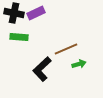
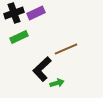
black cross: rotated 30 degrees counterclockwise
green rectangle: rotated 30 degrees counterclockwise
green arrow: moved 22 px left, 19 px down
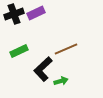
black cross: moved 1 px down
green rectangle: moved 14 px down
black L-shape: moved 1 px right
green arrow: moved 4 px right, 2 px up
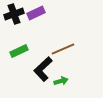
brown line: moved 3 px left
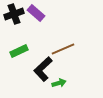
purple rectangle: rotated 66 degrees clockwise
green arrow: moved 2 px left, 2 px down
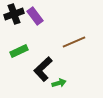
purple rectangle: moved 1 px left, 3 px down; rotated 12 degrees clockwise
brown line: moved 11 px right, 7 px up
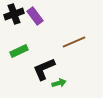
black L-shape: moved 1 px right; rotated 20 degrees clockwise
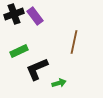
brown line: rotated 55 degrees counterclockwise
black L-shape: moved 7 px left
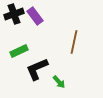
green arrow: moved 1 px up; rotated 64 degrees clockwise
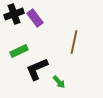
purple rectangle: moved 2 px down
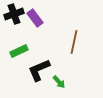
black L-shape: moved 2 px right, 1 px down
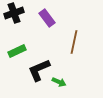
black cross: moved 1 px up
purple rectangle: moved 12 px right
green rectangle: moved 2 px left
green arrow: rotated 24 degrees counterclockwise
